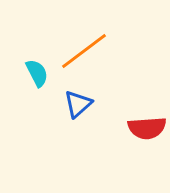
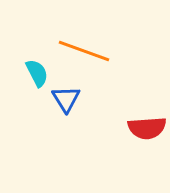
orange line: rotated 57 degrees clockwise
blue triangle: moved 12 px left, 5 px up; rotated 20 degrees counterclockwise
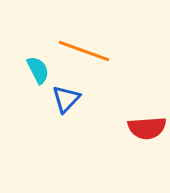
cyan semicircle: moved 1 px right, 3 px up
blue triangle: rotated 16 degrees clockwise
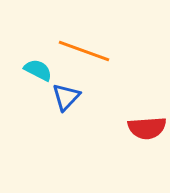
cyan semicircle: rotated 36 degrees counterclockwise
blue triangle: moved 2 px up
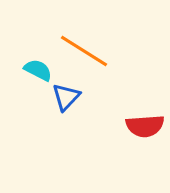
orange line: rotated 12 degrees clockwise
red semicircle: moved 2 px left, 2 px up
